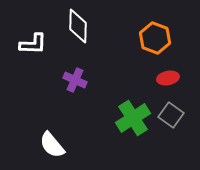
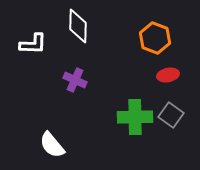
red ellipse: moved 3 px up
green cross: moved 2 px right, 1 px up; rotated 32 degrees clockwise
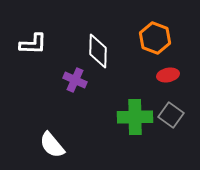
white diamond: moved 20 px right, 25 px down
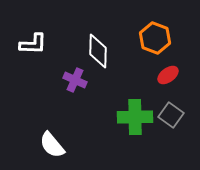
red ellipse: rotated 25 degrees counterclockwise
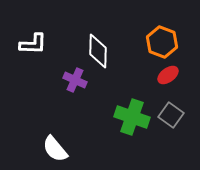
orange hexagon: moved 7 px right, 4 px down
green cross: moved 3 px left; rotated 20 degrees clockwise
white semicircle: moved 3 px right, 4 px down
